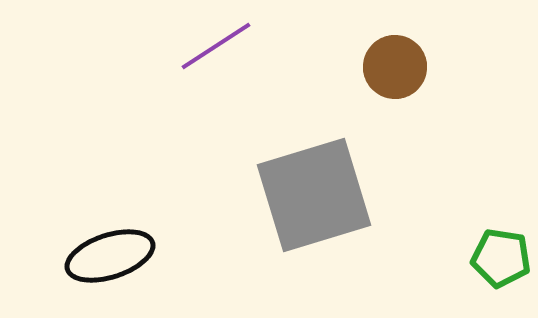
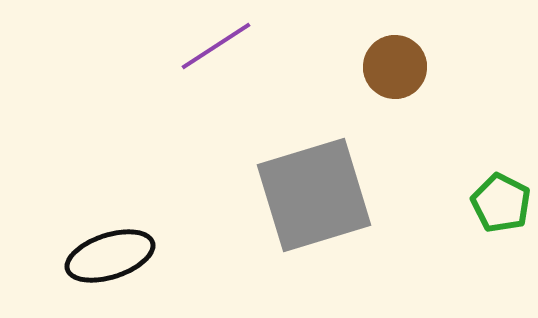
green pentagon: moved 55 px up; rotated 18 degrees clockwise
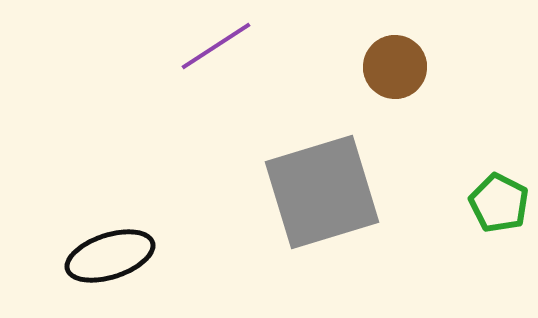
gray square: moved 8 px right, 3 px up
green pentagon: moved 2 px left
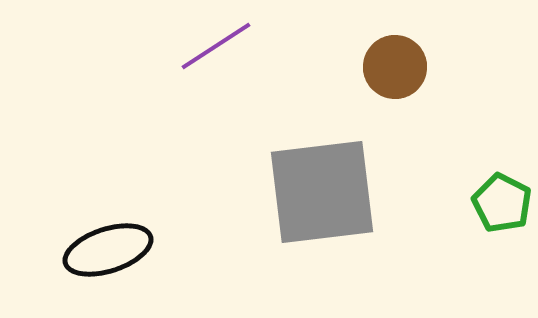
gray square: rotated 10 degrees clockwise
green pentagon: moved 3 px right
black ellipse: moved 2 px left, 6 px up
